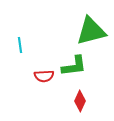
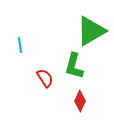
green triangle: rotated 16 degrees counterclockwise
green L-shape: rotated 112 degrees clockwise
red semicircle: moved 1 px right, 2 px down; rotated 120 degrees counterclockwise
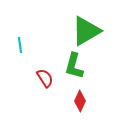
green triangle: moved 5 px left
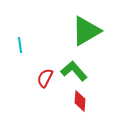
green L-shape: moved 5 px down; rotated 124 degrees clockwise
red semicircle: rotated 120 degrees counterclockwise
red diamond: rotated 20 degrees counterclockwise
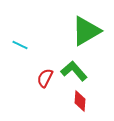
cyan line: rotated 56 degrees counterclockwise
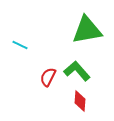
green triangle: moved 1 px right, 1 px up; rotated 20 degrees clockwise
green L-shape: moved 3 px right
red semicircle: moved 3 px right, 1 px up
